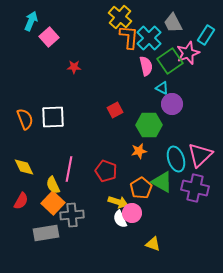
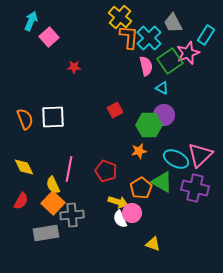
purple circle: moved 8 px left, 11 px down
cyan ellipse: rotated 45 degrees counterclockwise
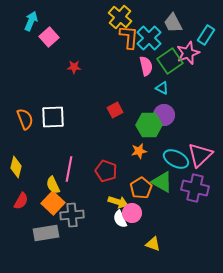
yellow diamond: moved 8 px left; rotated 40 degrees clockwise
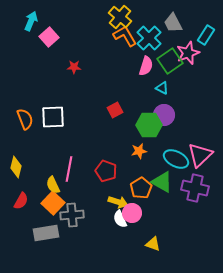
orange L-shape: moved 4 px left, 1 px up; rotated 35 degrees counterclockwise
pink semicircle: rotated 30 degrees clockwise
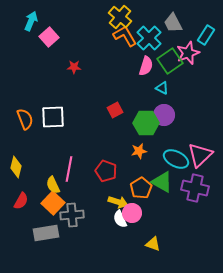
green hexagon: moved 3 px left, 2 px up
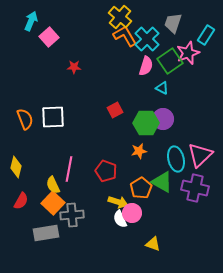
gray trapezoid: rotated 45 degrees clockwise
cyan cross: moved 2 px left, 1 px down
purple circle: moved 1 px left, 4 px down
cyan ellipse: rotated 50 degrees clockwise
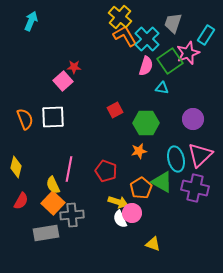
pink square: moved 14 px right, 44 px down
cyan triangle: rotated 16 degrees counterclockwise
purple circle: moved 30 px right
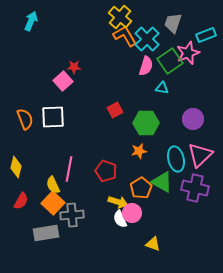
cyan rectangle: rotated 36 degrees clockwise
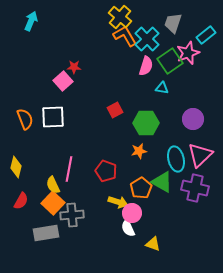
cyan rectangle: rotated 18 degrees counterclockwise
white semicircle: moved 8 px right, 9 px down
